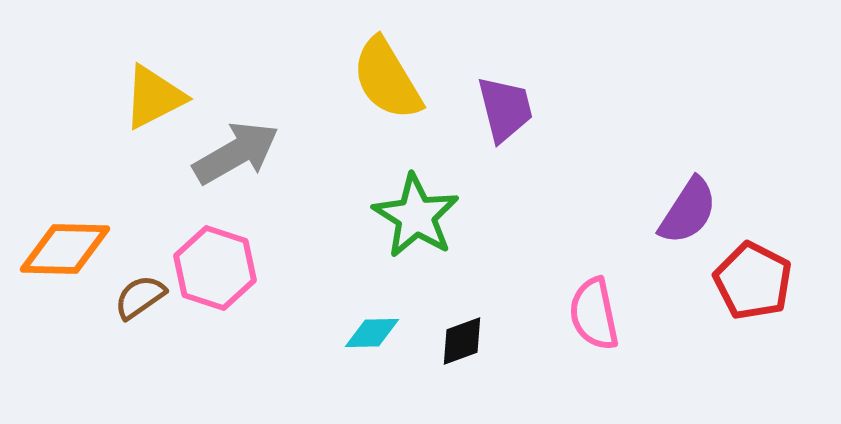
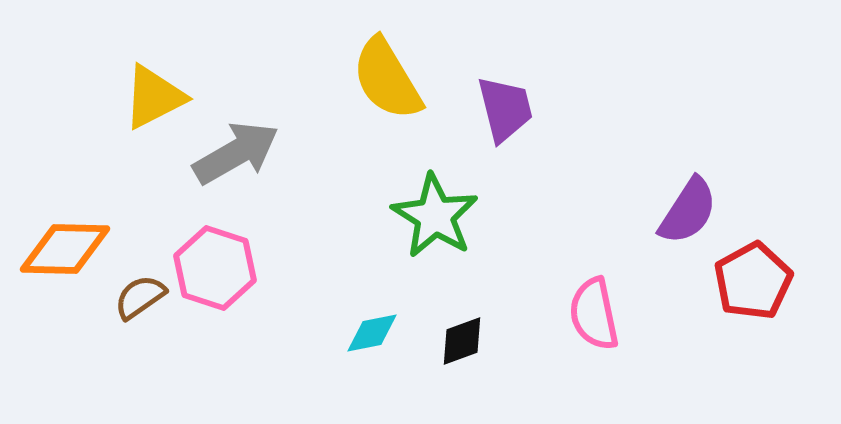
green star: moved 19 px right
red pentagon: rotated 16 degrees clockwise
cyan diamond: rotated 10 degrees counterclockwise
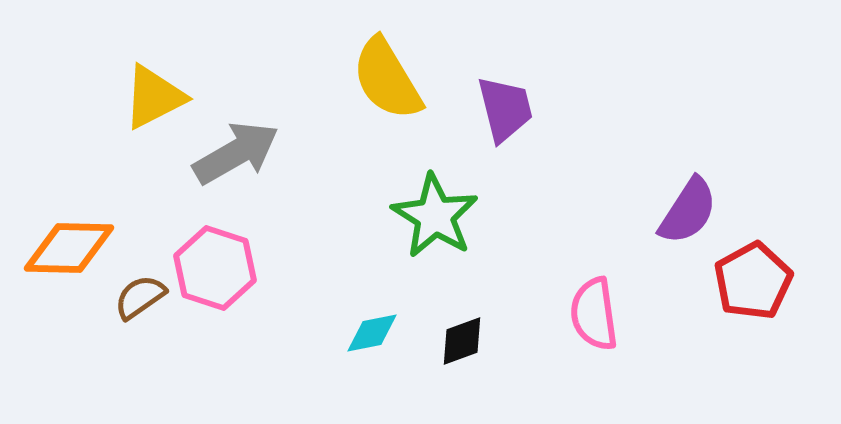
orange diamond: moved 4 px right, 1 px up
pink semicircle: rotated 4 degrees clockwise
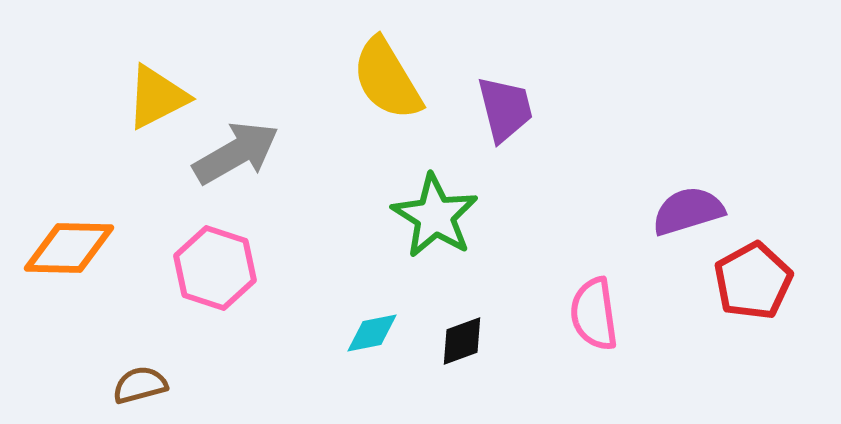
yellow triangle: moved 3 px right
purple semicircle: rotated 140 degrees counterclockwise
brown semicircle: moved 88 px down; rotated 20 degrees clockwise
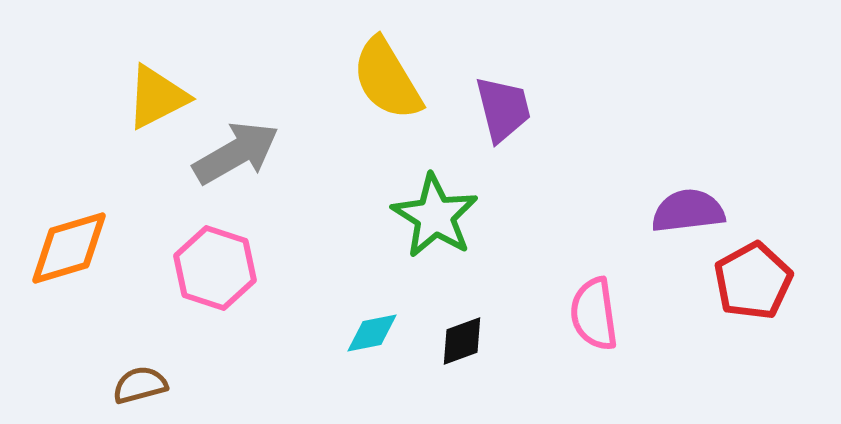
purple trapezoid: moved 2 px left
purple semicircle: rotated 10 degrees clockwise
orange diamond: rotated 18 degrees counterclockwise
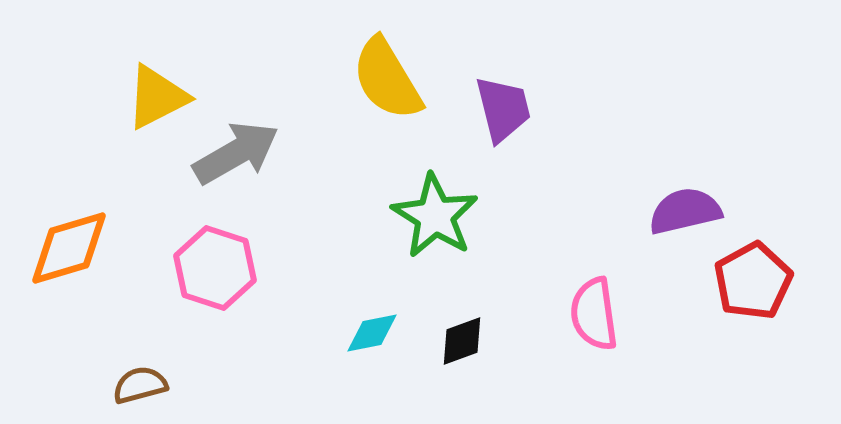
purple semicircle: moved 3 px left; rotated 6 degrees counterclockwise
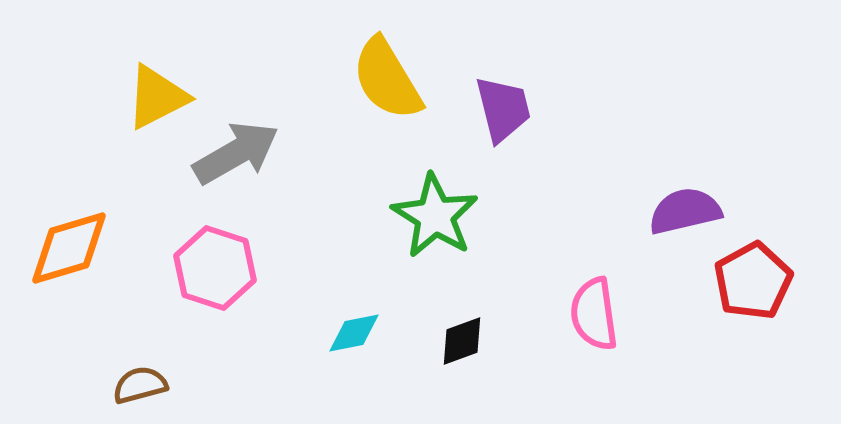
cyan diamond: moved 18 px left
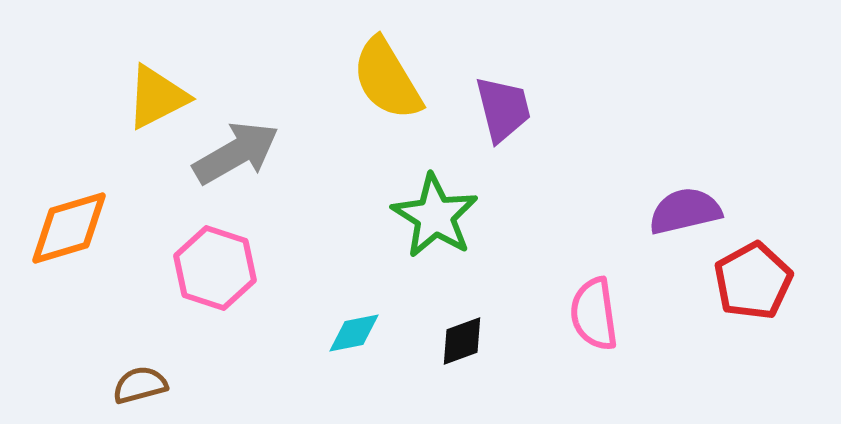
orange diamond: moved 20 px up
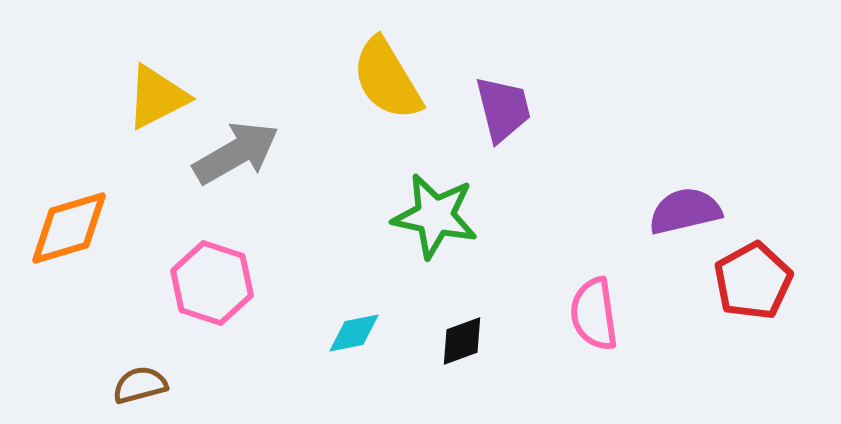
green star: rotated 20 degrees counterclockwise
pink hexagon: moved 3 px left, 15 px down
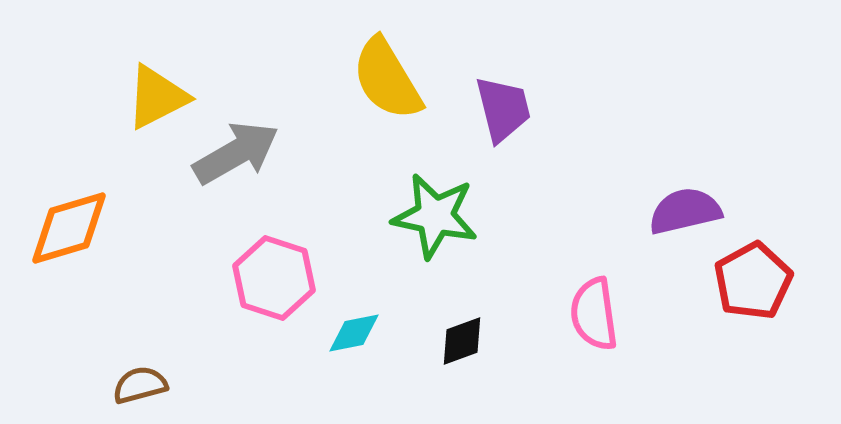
pink hexagon: moved 62 px right, 5 px up
